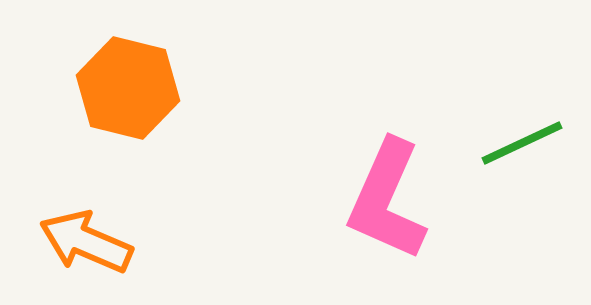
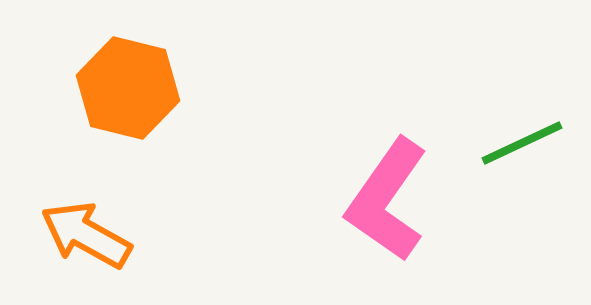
pink L-shape: rotated 11 degrees clockwise
orange arrow: moved 7 px up; rotated 6 degrees clockwise
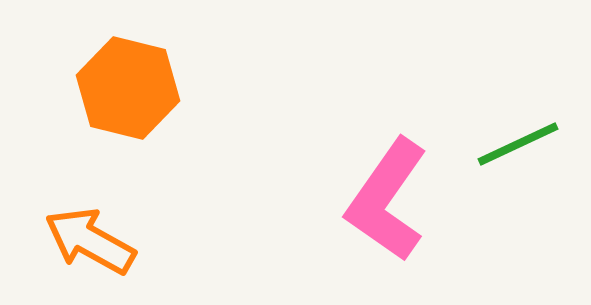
green line: moved 4 px left, 1 px down
orange arrow: moved 4 px right, 6 px down
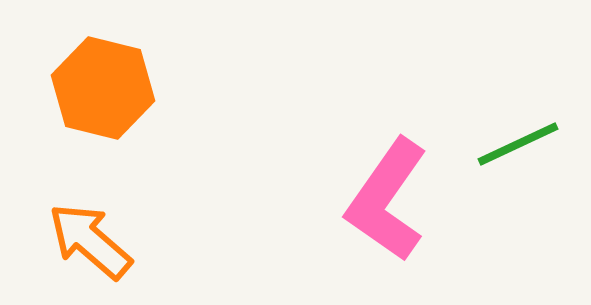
orange hexagon: moved 25 px left
orange arrow: rotated 12 degrees clockwise
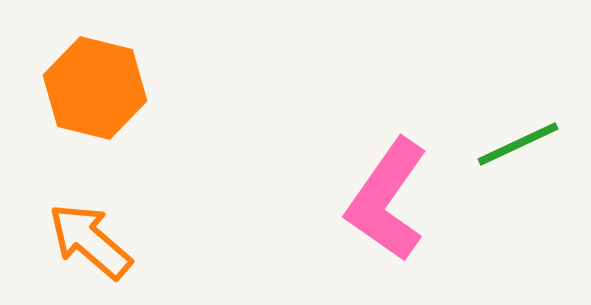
orange hexagon: moved 8 px left
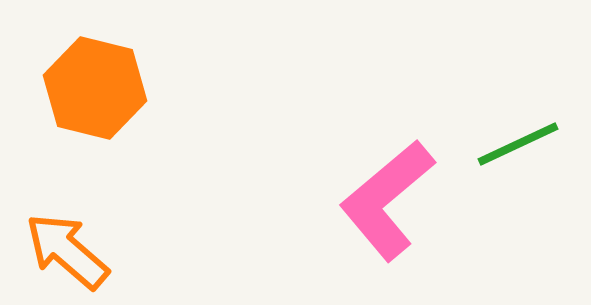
pink L-shape: rotated 15 degrees clockwise
orange arrow: moved 23 px left, 10 px down
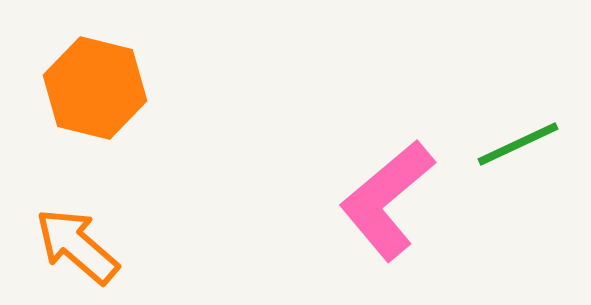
orange arrow: moved 10 px right, 5 px up
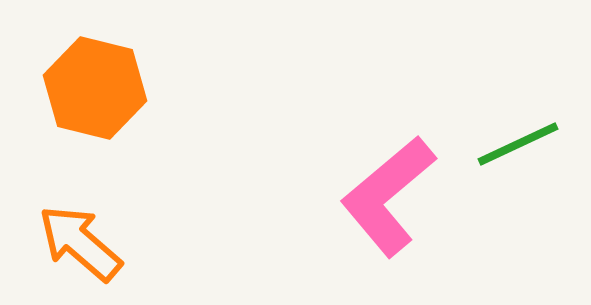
pink L-shape: moved 1 px right, 4 px up
orange arrow: moved 3 px right, 3 px up
